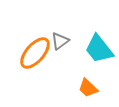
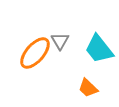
gray triangle: rotated 24 degrees counterclockwise
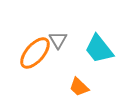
gray triangle: moved 2 px left, 1 px up
orange trapezoid: moved 9 px left, 1 px up
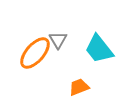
orange trapezoid: rotated 115 degrees clockwise
